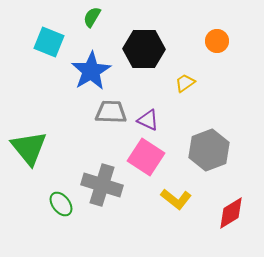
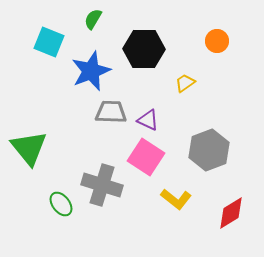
green semicircle: moved 1 px right, 2 px down
blue star: rotated 9 degrees clockwise
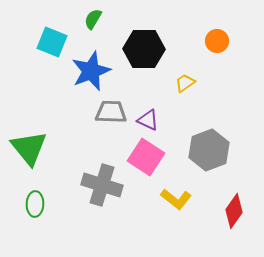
cyan square: moved 3 px right
green ellipse: moved 26 px left; rotated 40 degrees clockwise
red diamond: moved 3 px right, 2 px up; rotated 24 degrees counterclockwise
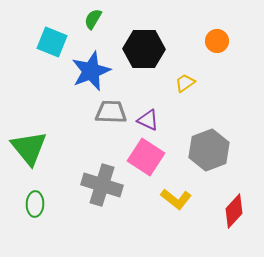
red diamond: rotated 8 degrees clockwise
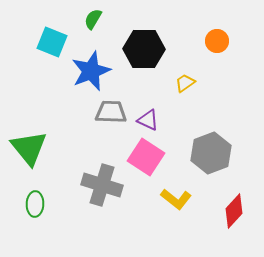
gray hexagon: moved 2 px right, 3 px down
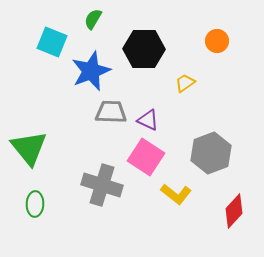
yellow L-shape: moved 5 px up
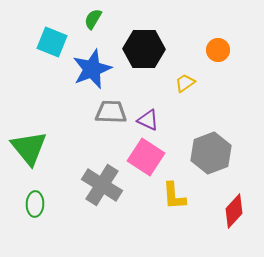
orange circle: moved 1 px right, 9 px down
blue star: moved 1 px right, 2 px up
gray cross: rotated 15 degrees clockwise
yellow L-shape: moved 2 px left, 2 px down; rotated 48 degrees clockwise
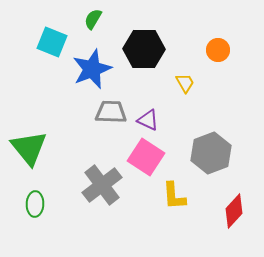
yellow trapezoid: rotated 95 degrees clockwise
gray cross: rotated 21 degrees clockwise
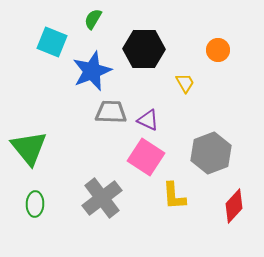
blue star: moved 2 px down
gray cross: moved 13 px down
red diamond: moved 5 px up
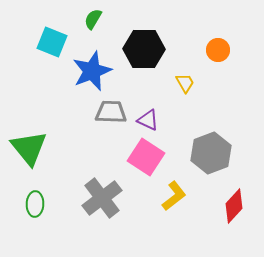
yellow L-shape: rotated 124 degrees counterclockwise
